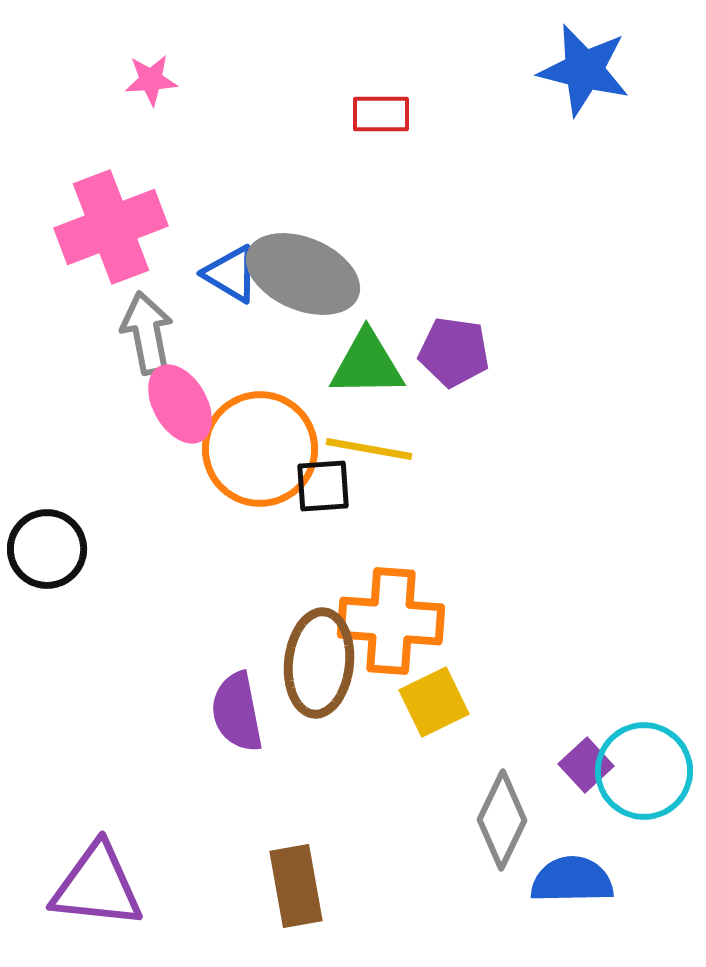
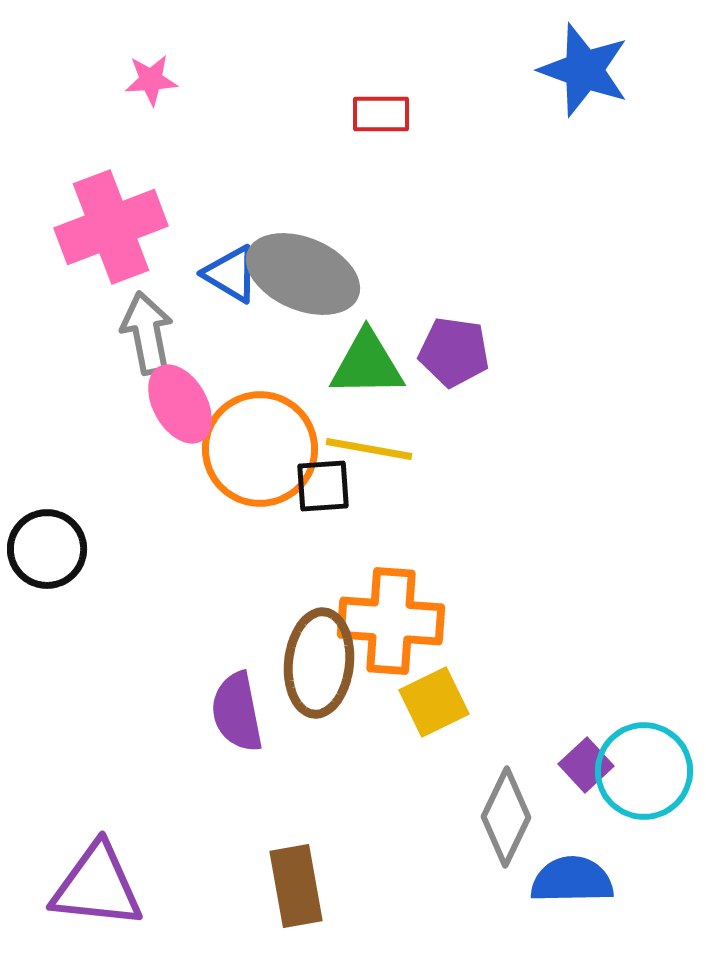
blue star: rotated 6 degrees clockwise
gray diamond: moved 4 px right, 3 px up
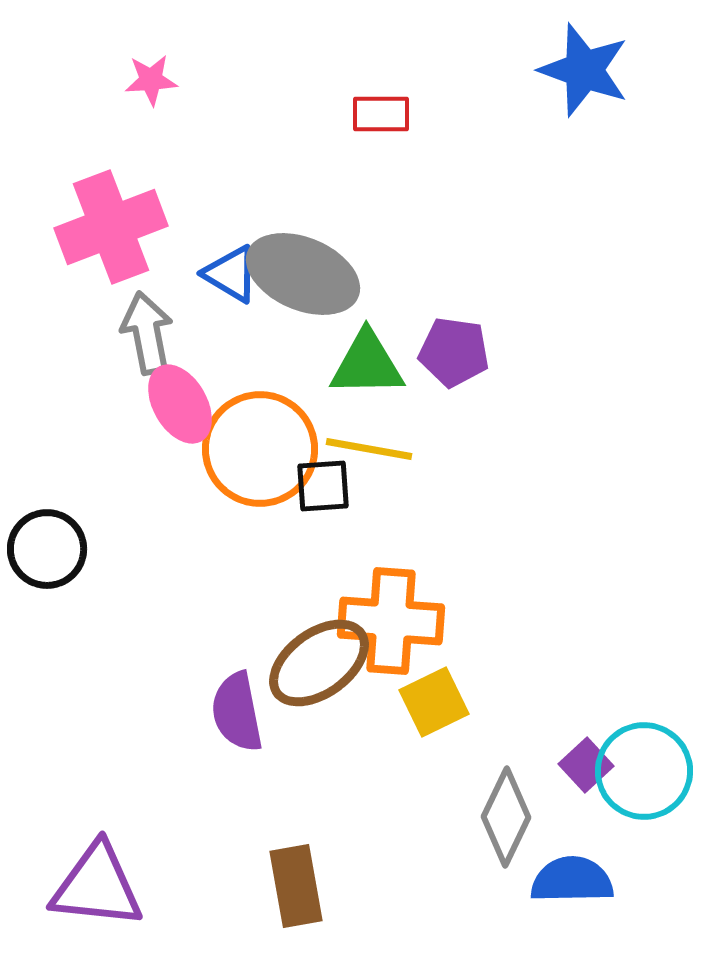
brown ellipse: rotated 48 degrees clockwise
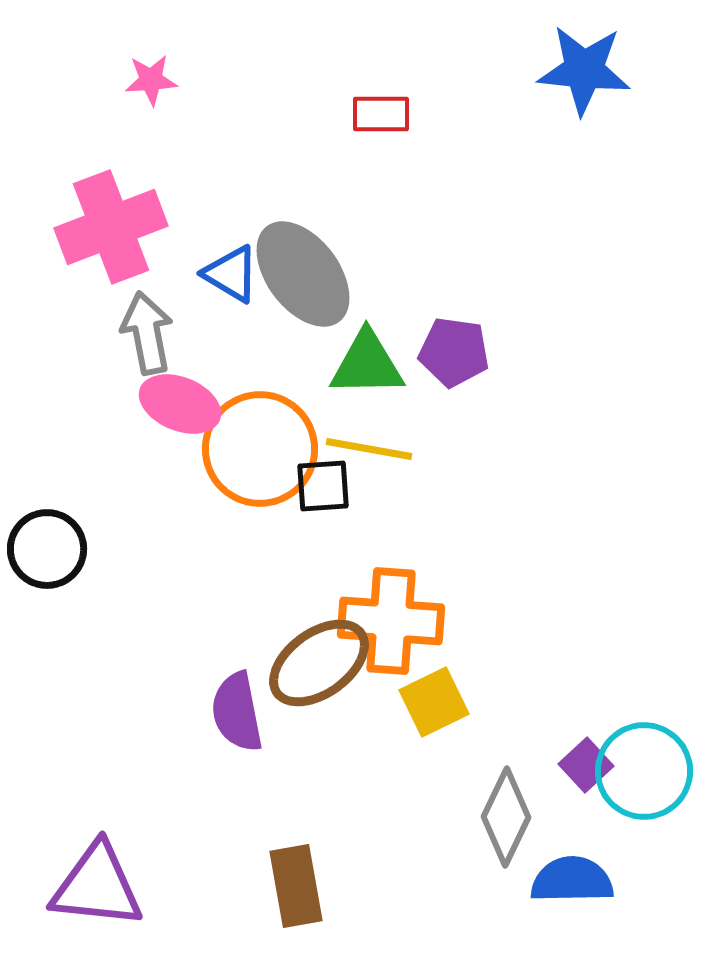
blue star: rotated 14 degrees counterclockwise
gray ellipse: rotated 30 degrees clockwise
pink ellipse: rotated 38 degrees counterclockwise
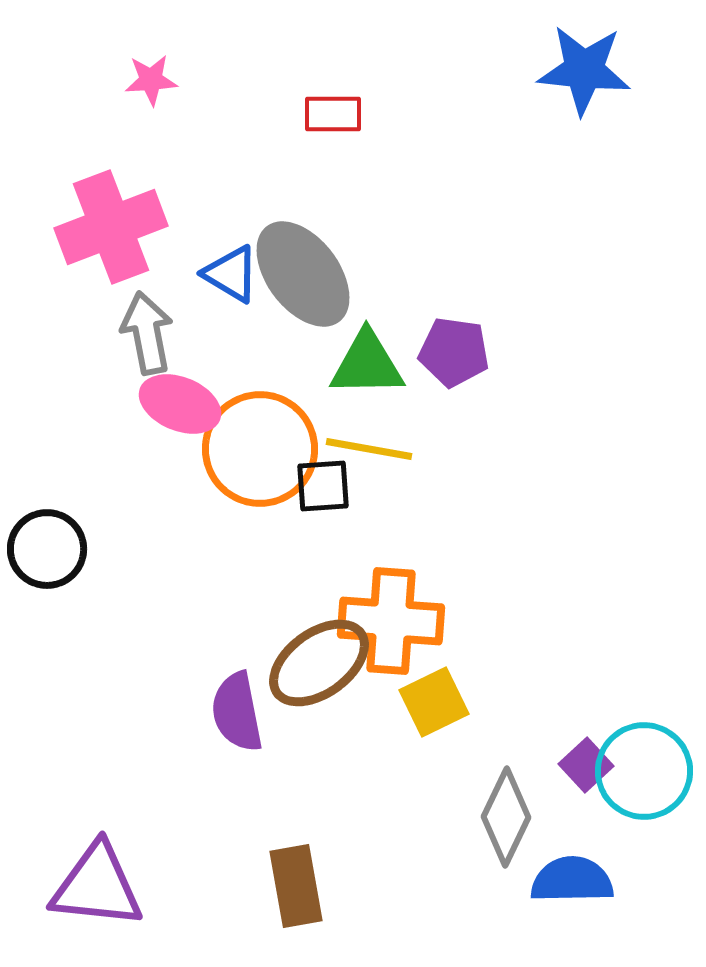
red rectangle: moved 48 px left
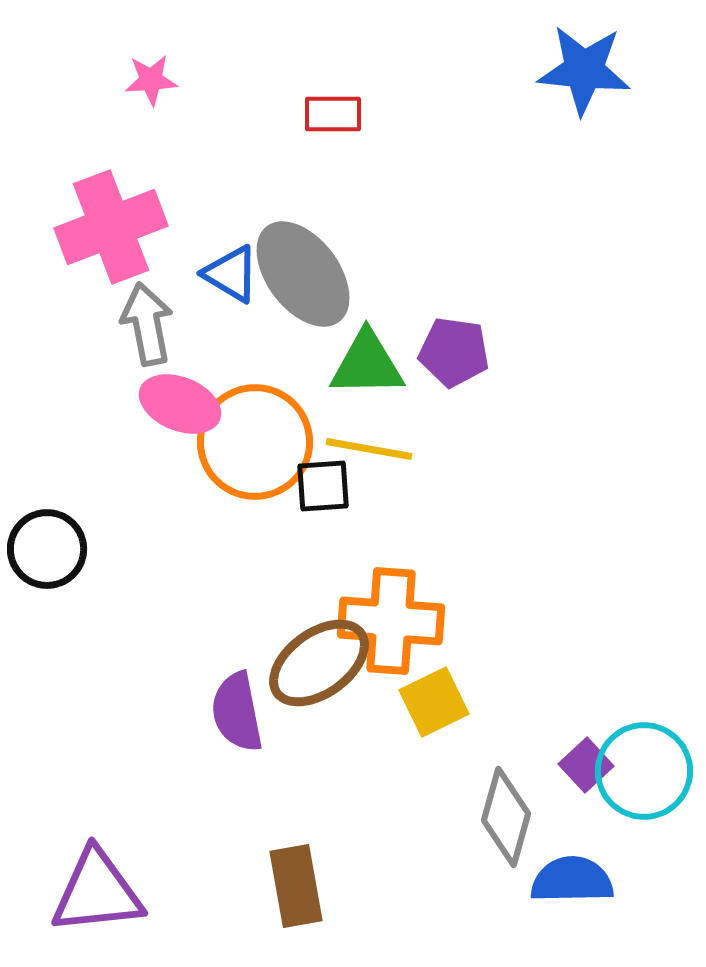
gray arrow: moved 9 px up
orange circle: moved 5 px left, 7 px up
gray diamond: rotated 10 degrees counterclockwise
purple triangle: moved 6 px down; rotated 12 degrees counterclockwise
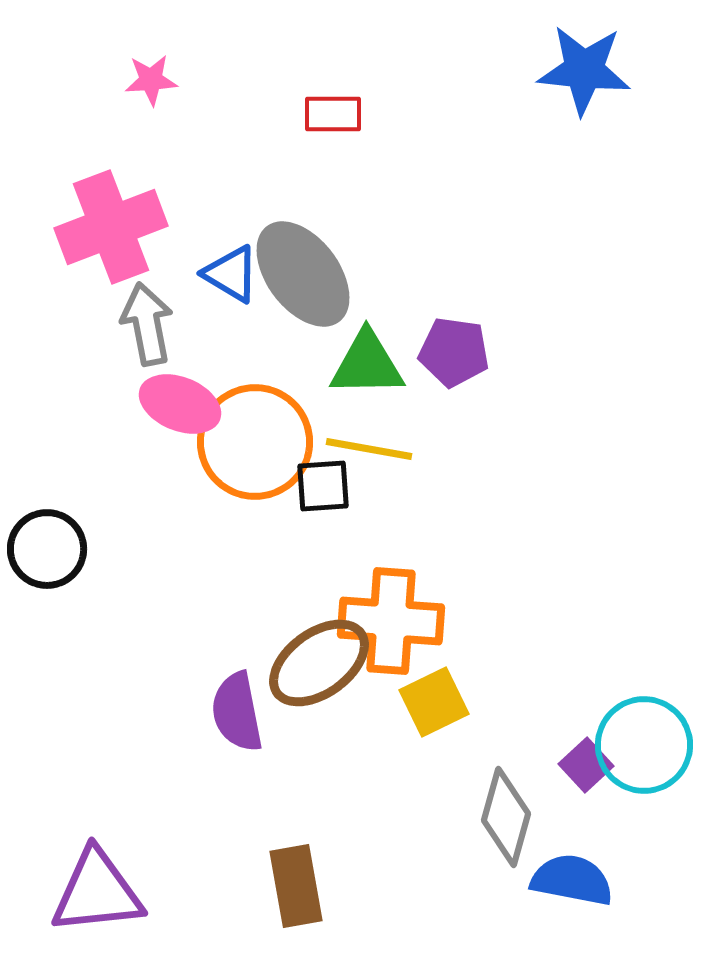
cyan circle: moved 26 px up
blue semicircle: rotated 12 degrees clockwise
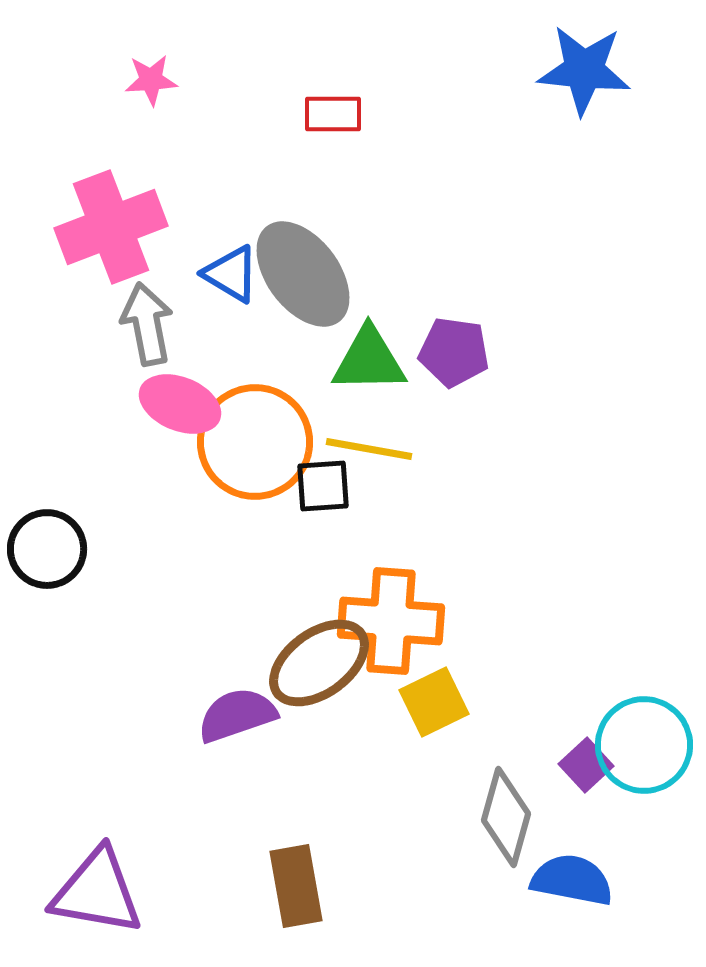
green triangle: moved 2 px right, 4 px up
purple semicircle: moved 3 px down; rotated 82 degrees clockwise
purple triangle: rotated 16 degrees clockwise
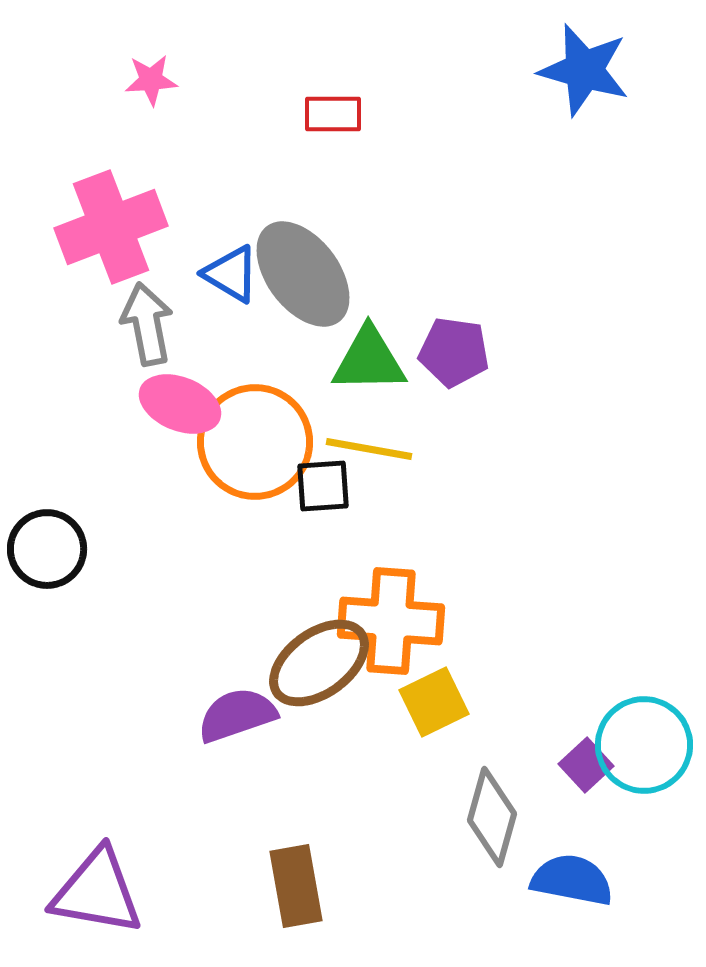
blue star: rotated 10 degrees clockwise
gray diamond: moved 14 px left
